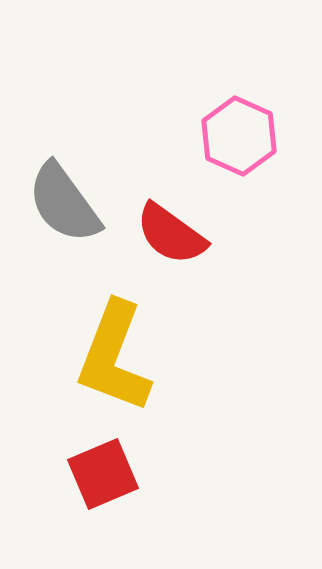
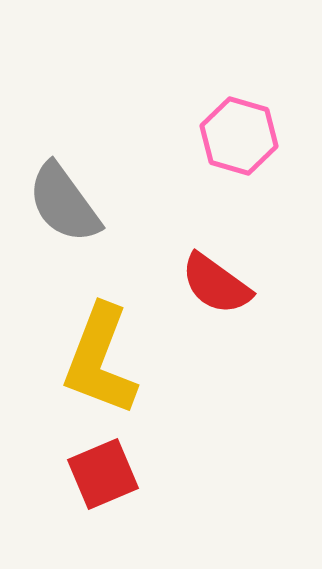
pink hexagon: rotated 8 degrees counterclockwise
red semicircle: moved 45 px right, 50 px down
yellow L-shape: moved 14 px left, 3 px down
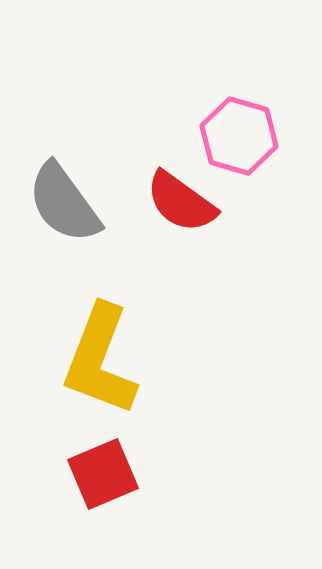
red semicircle: moved 35 px left, 82 px up
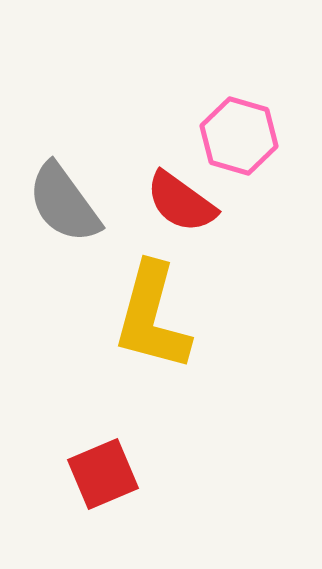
yellow L-shape: moved 52 px right, 43 px up; rotated 6 degrees counterclockwise
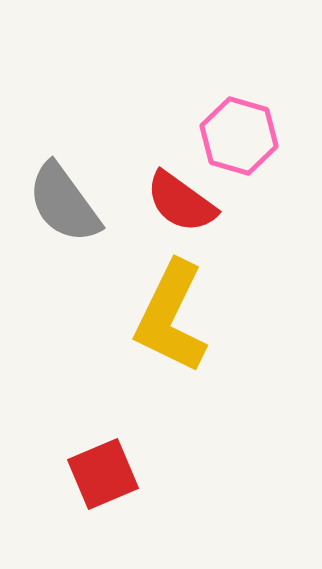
yellow L-shape: moved 19 px right; rotated 11 degrees clockwise
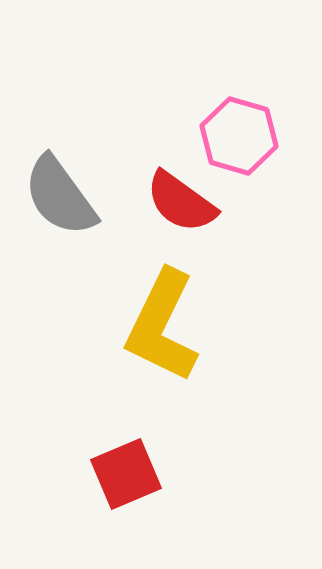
gray semicircle: moved 4 px left, 7 px up
yellow L-shape: moved 9 px left, 9 px down
red square: moved 23 px right
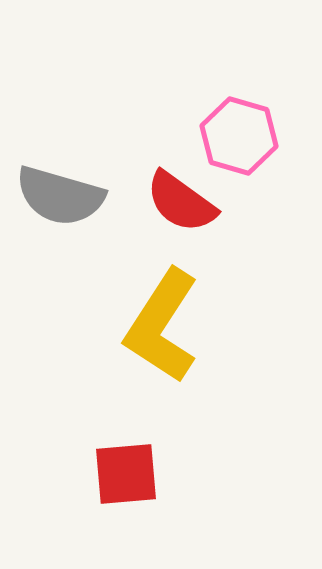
gray semicircle: rotated 38 degrees counterclockwise
yellow L-shape: rotated 7 degrees clockwise
red square: rotated 18 degrees clockwise
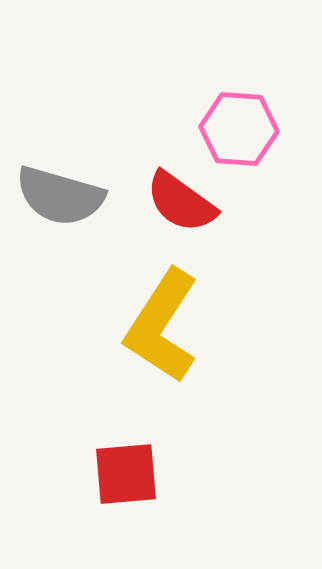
pink hexagon: moved 7 px up; rotated 12 degrees counterclockwise
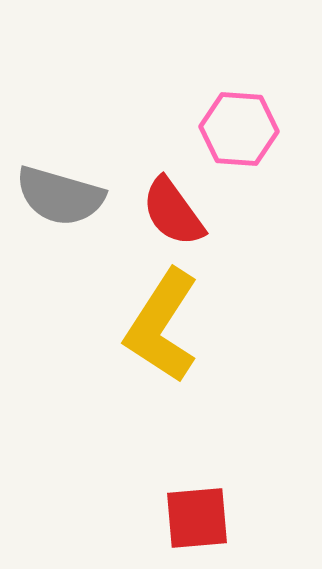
red semicircle: moved 8 px left, 10 px down; rotated 18 degrees clockwise
red square: moved 71 px right, 44 px down
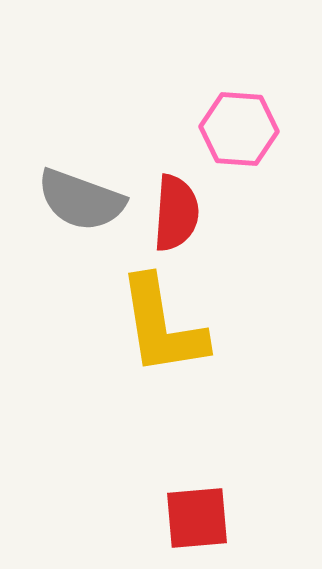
gray semicircle: moved 21 px right, 4 px down; rotated 4 degrees clockwise
red semicircle: moved 3 px right, 1 px down; rotated 140 degrees counterclockwise
yellow L-shape: rotated 42 degrees counterclockwise
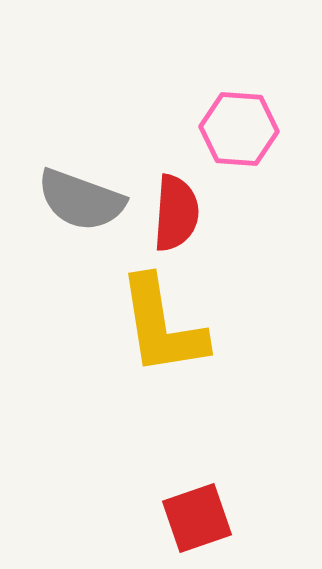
red square: rotated 14 degrees counterclockwise
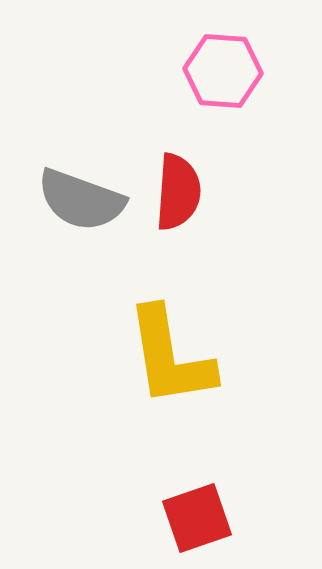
pink hexagon: moved 16 px left, 58 px up
red semicircle: moved 2 px right, 21 px up
yellow L-shape: moved 8 px right, 31 px down
